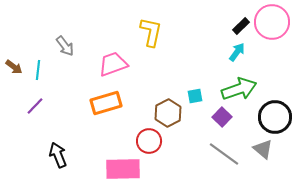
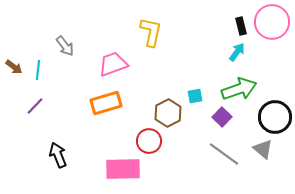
black rectangle: rotated 60 degrees counterclockwise
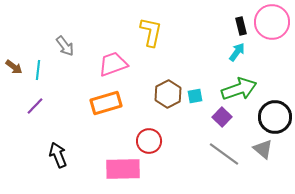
brown hexagon: moved 19 px up
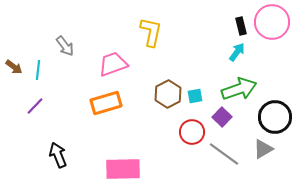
red circle: moved 43 px right, 9 px up
gray triangle: rotated 50 degrees clockwise
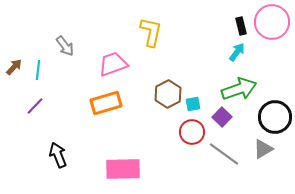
brown arrow: rotated 84 degrees counterclockwise
cyan square: moved 2 px left, 8 px down
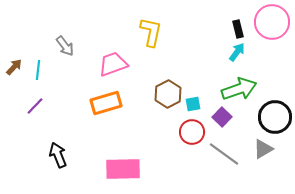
black rectangle: moved 3 px left, 3 px down
